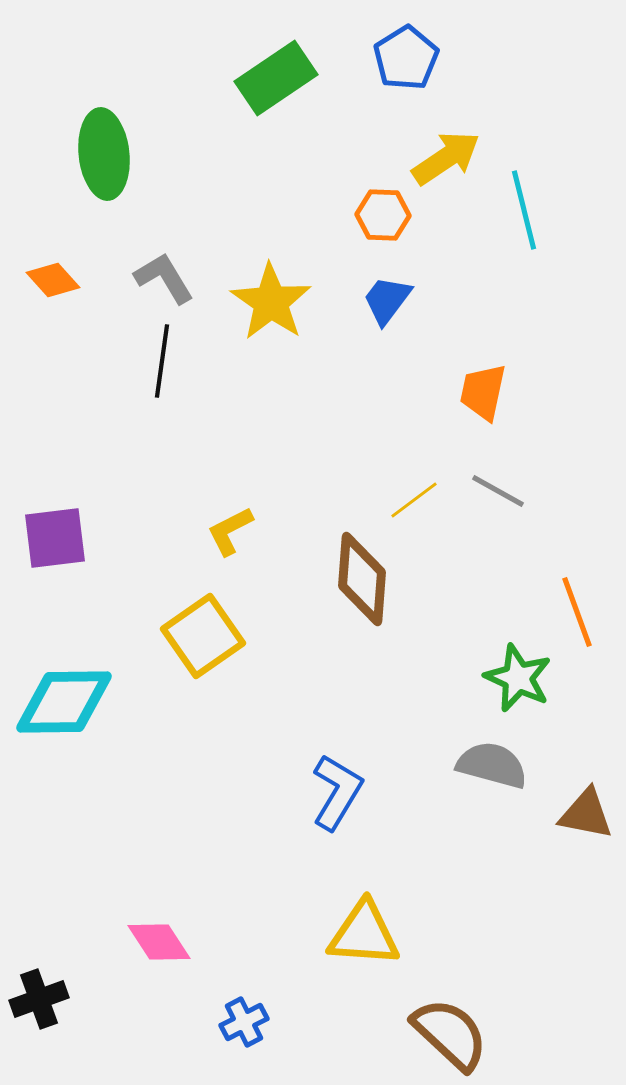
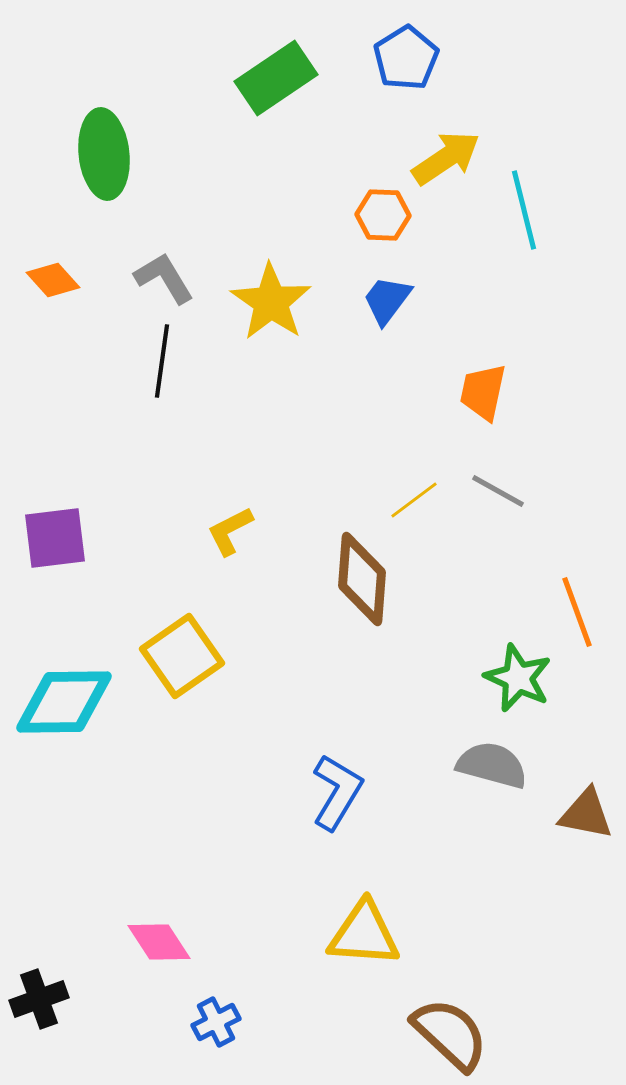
yellow square: moved 21 px left, 20 px down
blue cross: moved 28 px left
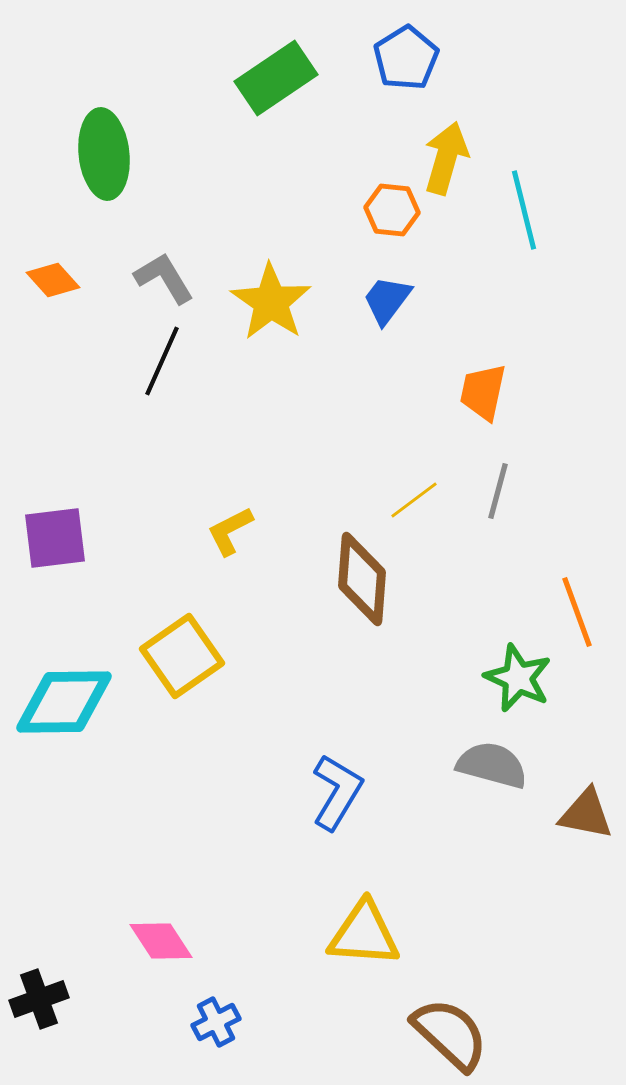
yellow arrow: rotated 40 degrees counterclockwise
orange hexagon: moved 9 px right, 5 px up; rotated 4 degrees clockwise
black line: rotated 16 degrees clockwise
gray line: rotated 76 degrees clockwise
pink diamond: moved 2 px right, 1 px up
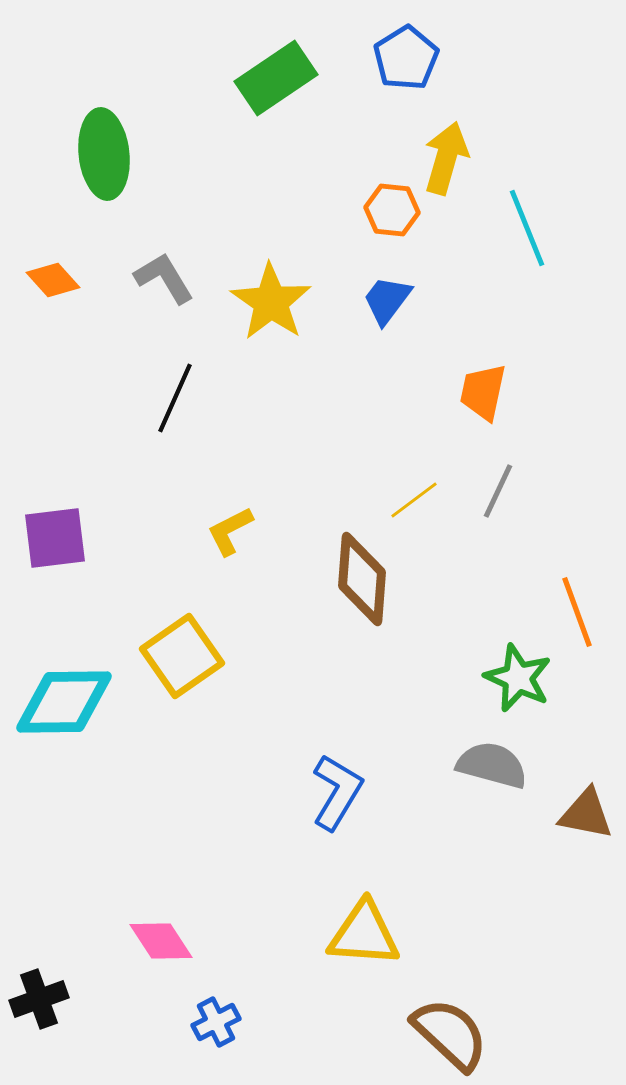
cyan line: moved 3 px right, 18 px down; rotated 8 degrees counterclockwise
black line: moved 13 px right, 37 px down
gray line: rotated 10 degrees clockwise
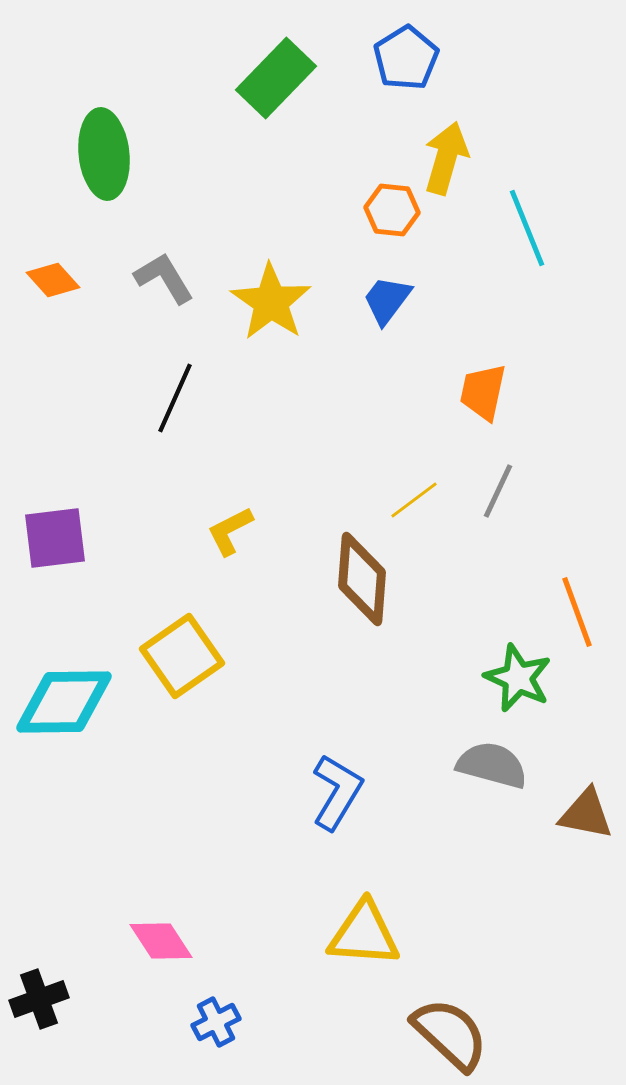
green rectangle: rotated 12 degrees counterclockwise
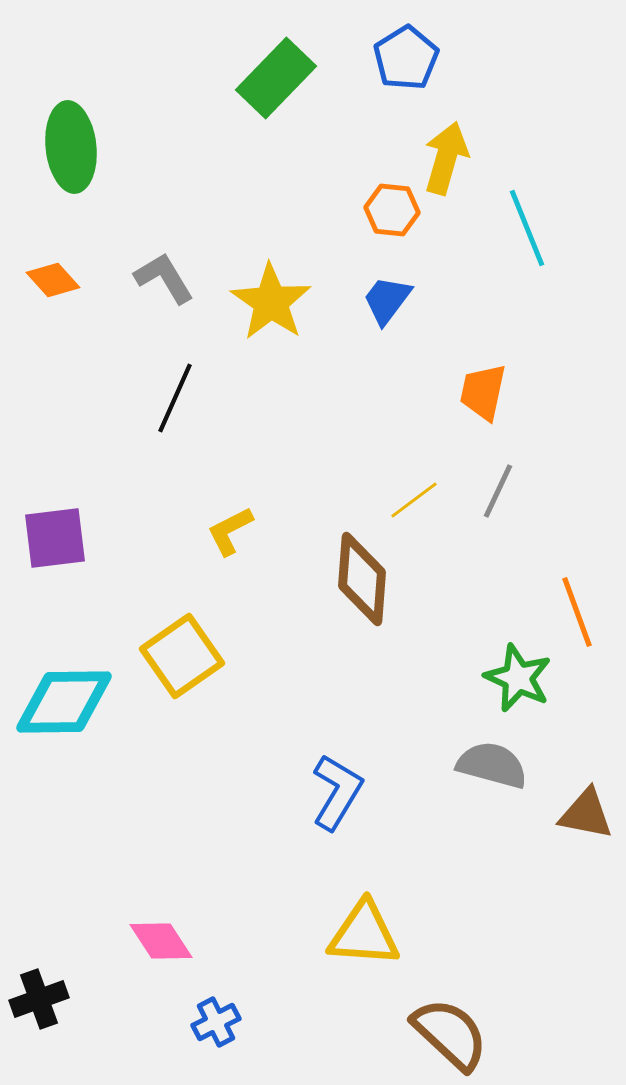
green ellipse: moved 33 px left, 7 px up
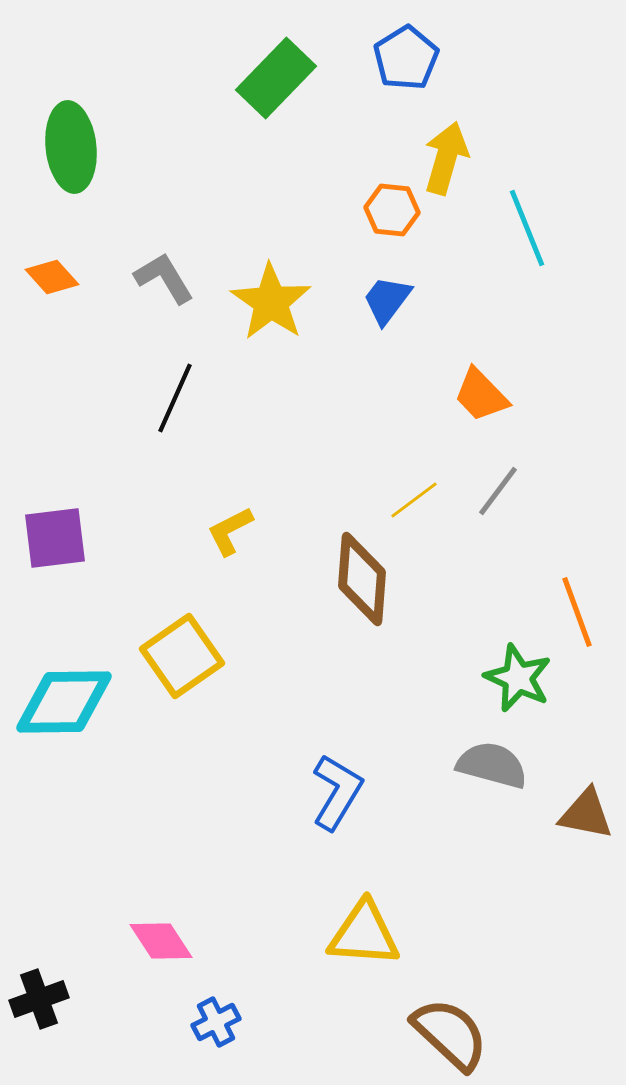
orange diamond: moved 1 px left, 3 px up
orange trapezoid: moved 2 px left, 3 px down; rotated 56 degrees counterclockwise
gray line: rotated 12 degrees clockwise
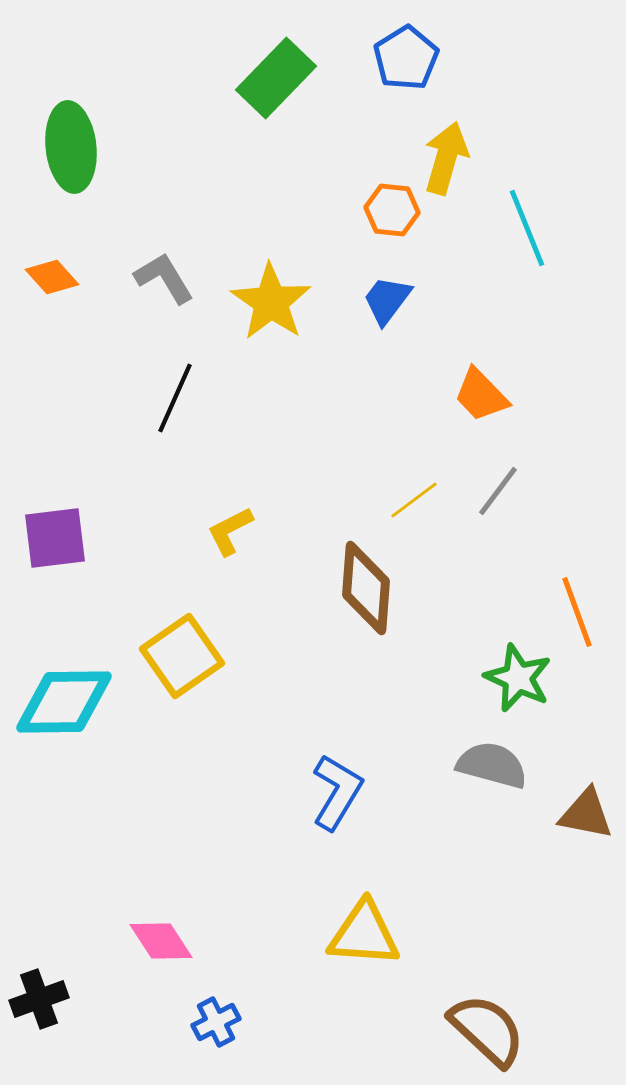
brown diamond: moved 4 px right, 9 px down
brown semicircle: moved 37 px right, 4 px up
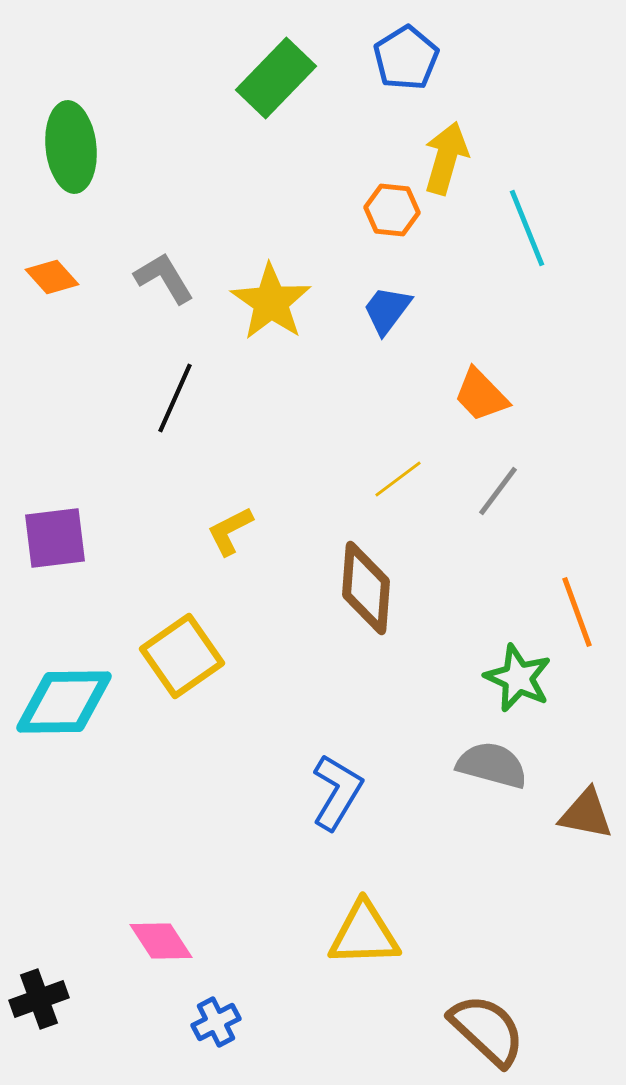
blue trapezoid: moved 10 px down
yellow line: moved 16 px left, 21 px up
yellow triangle: rotated 6 degrees counterclockwise
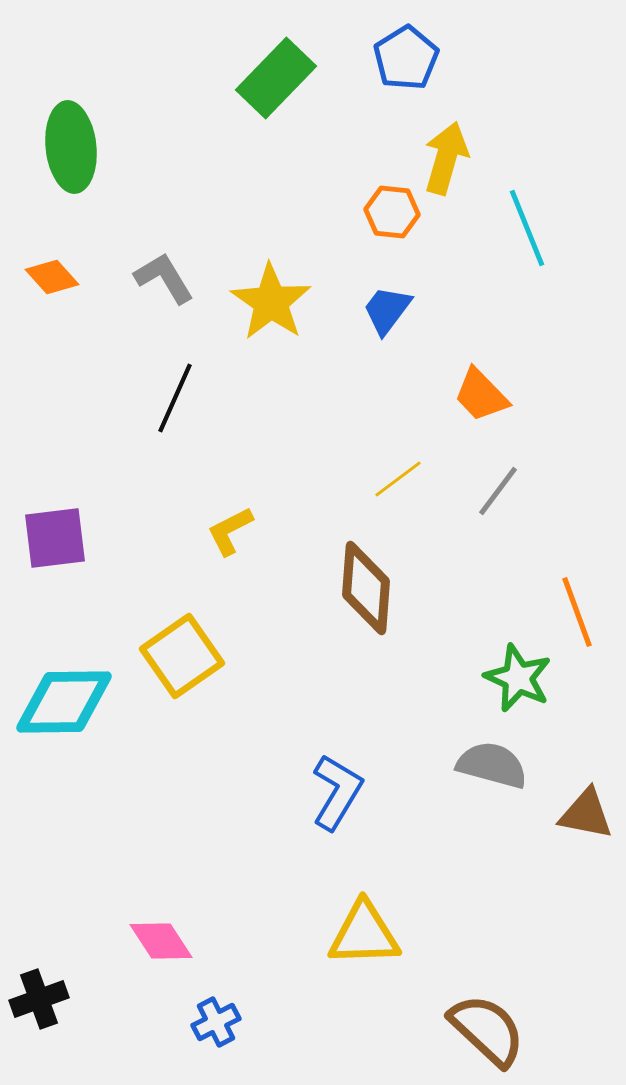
orange hexagon: moved 2 px down
